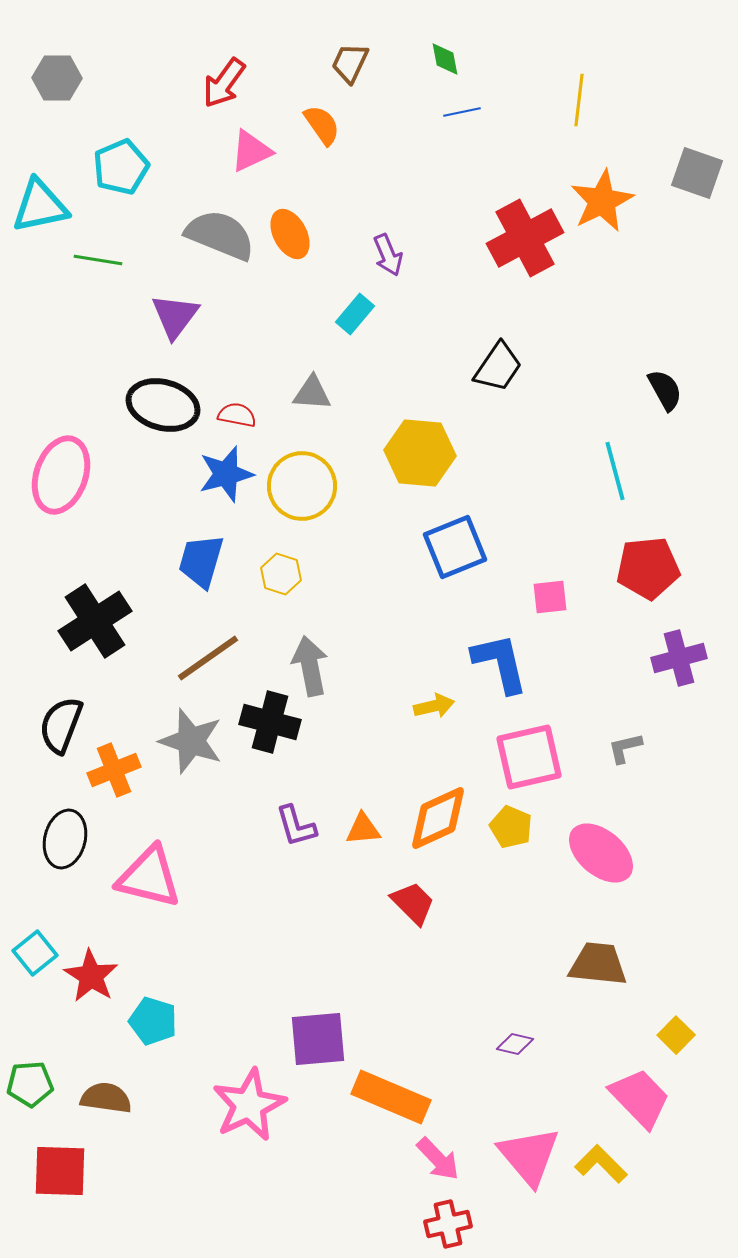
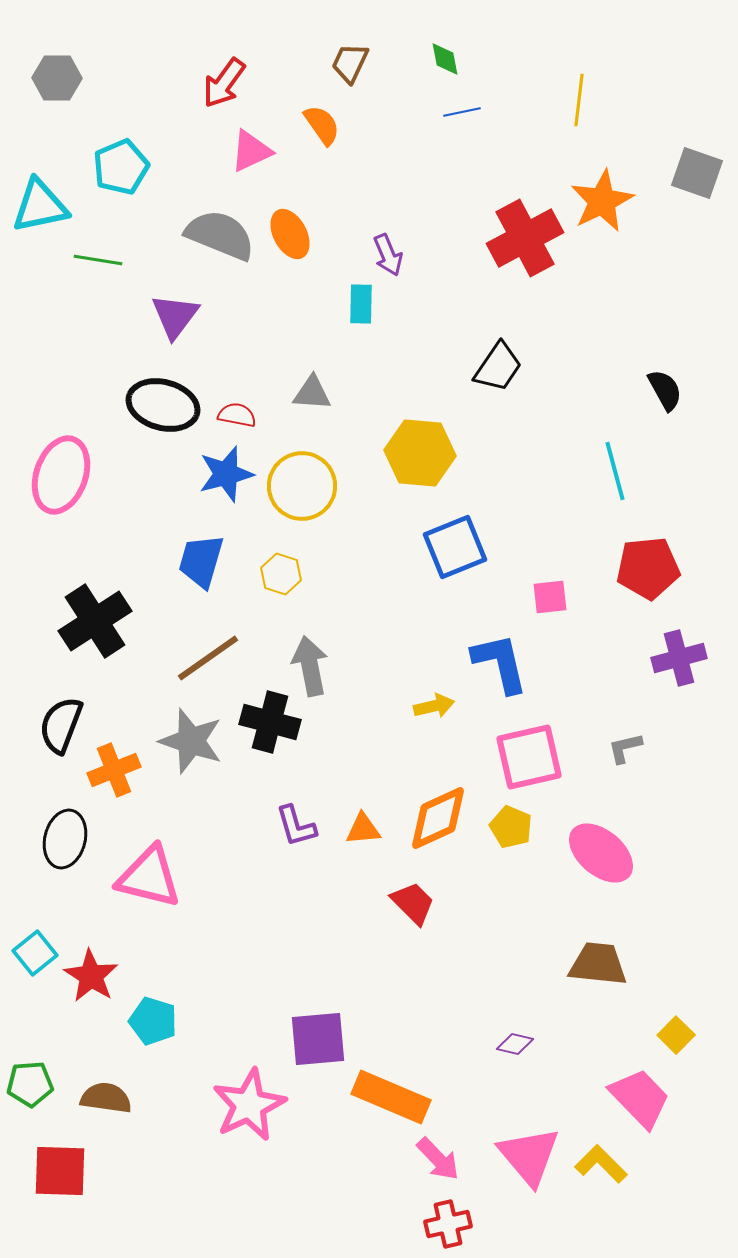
cyan rectangle at (355, 314): moved 6 px right, 10 px up; rotated 39 degrees counterclockwise
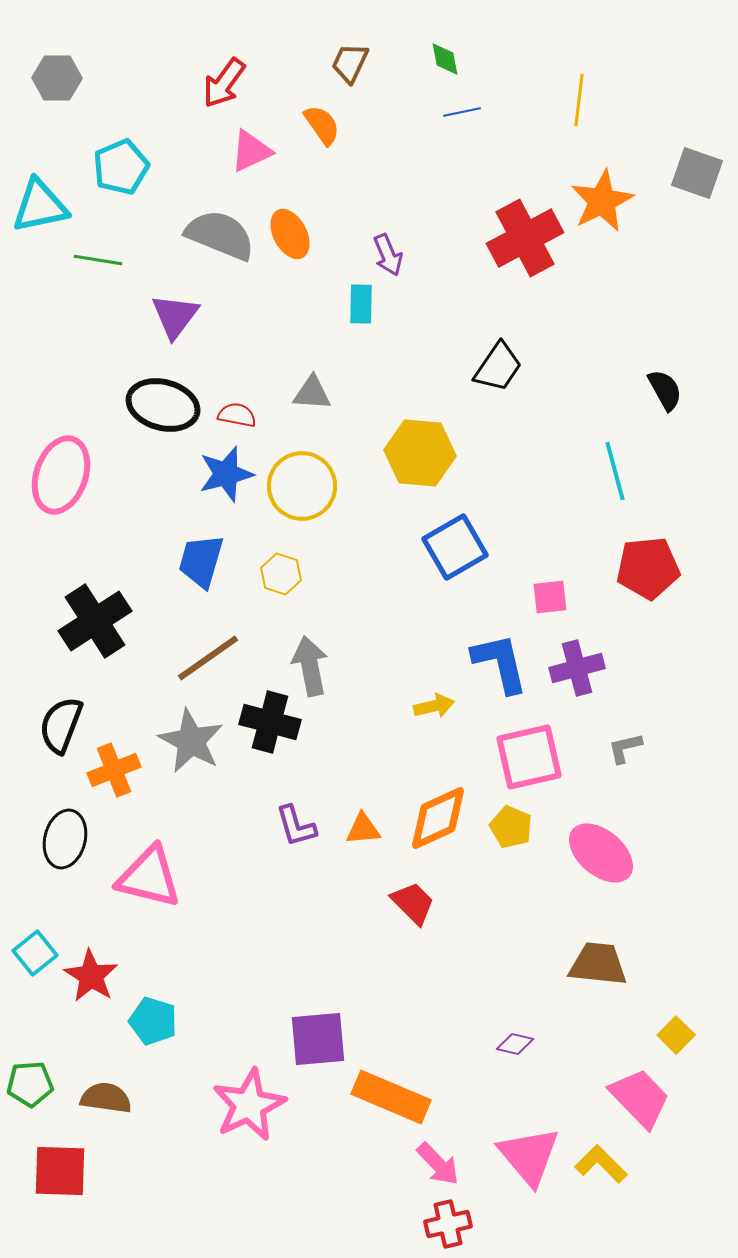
blue square at (455, 547): rotated 8 degrees counterclockwise
purple cross at (679, 658): moved 102 px left, 10 px down
gray star at (191, 741): rotated 10 degrees clockwise
pink arrow at (438, 1159): moved 5 px down
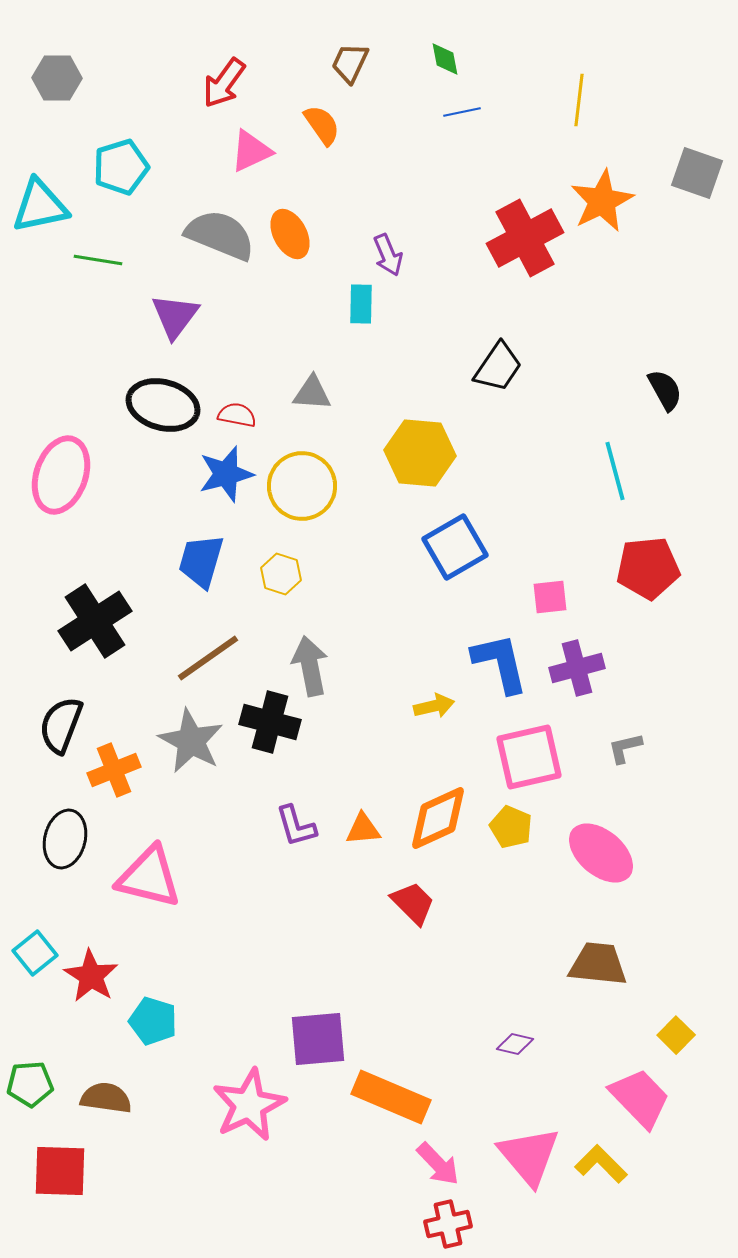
cyan pentagon at (121, 167): rotated 6 degrees clockwise
